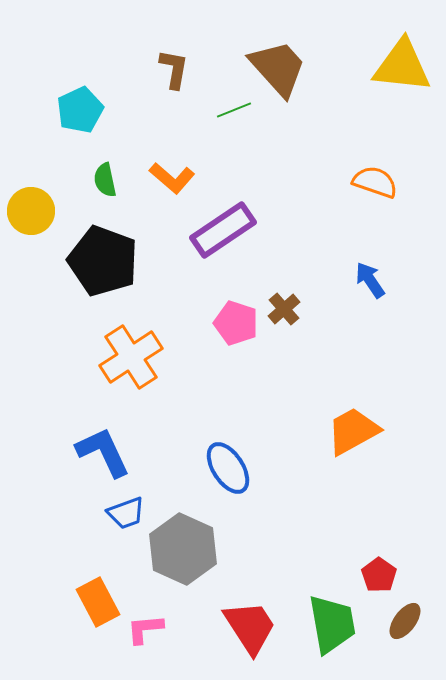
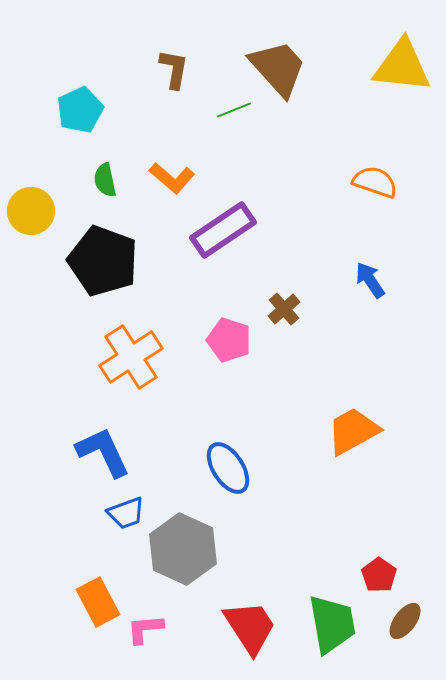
pink pentagon: moved 7 px left, 17 px down
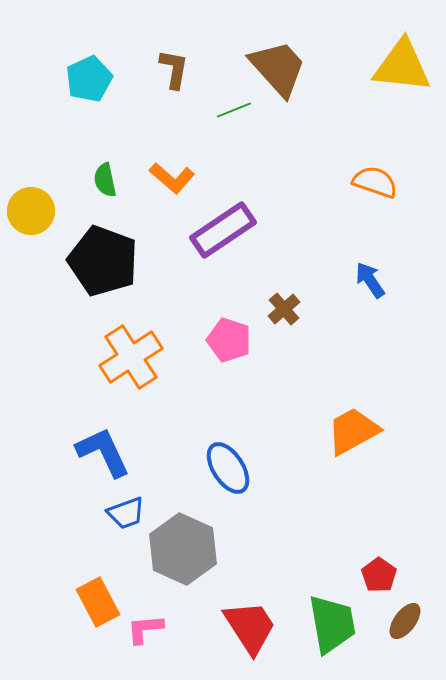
cyan pentagon: moved 9 px right, 31 px up
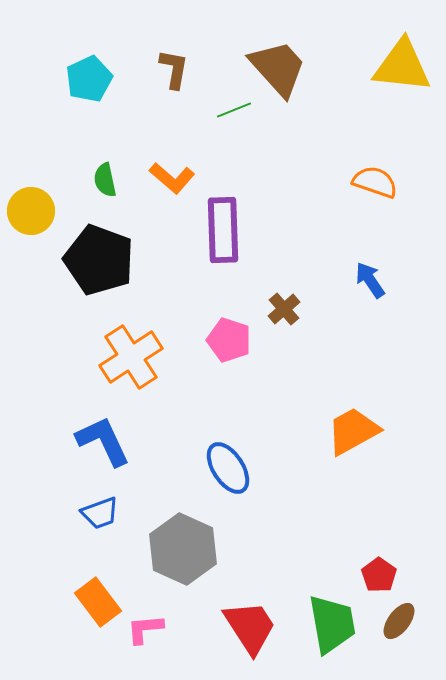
purple rectangle: rotated 58 degrees counterclockwise
black pentagon: moved 4 px left, 1 px up
blue L-shape: moved 11 px up
blue trapezoid: moved 26 px left
orange rectangle: rotated 9 degrees counterclockwise
brown ellipse: moved 6 px left
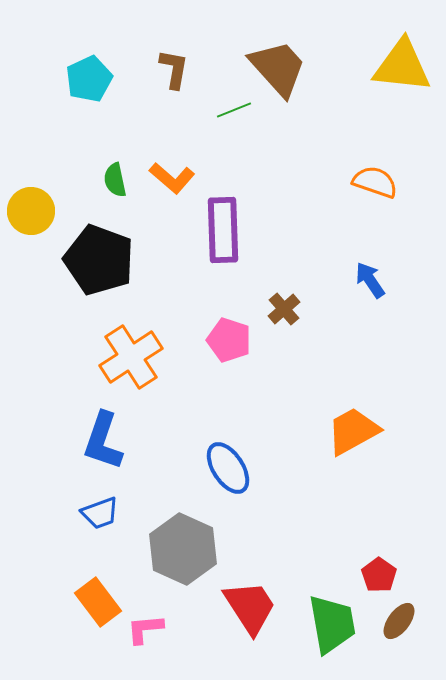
green semicircle: moved 10 px right
blue L-shape: rotated 136 degrees counterclockwise
red trapezoid: moved 20 px up
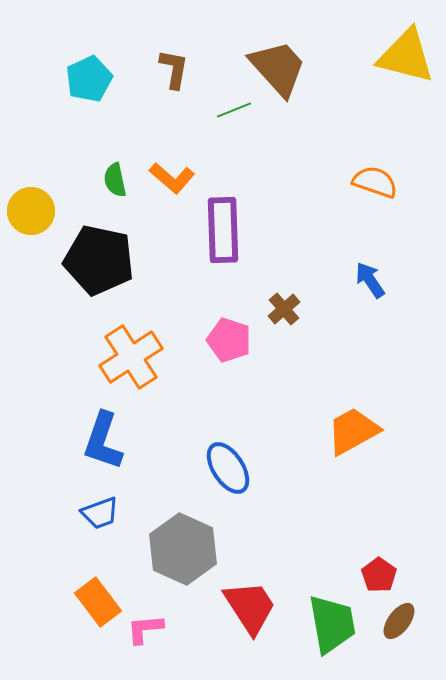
yellow triangle: moved 4 px right, 10 px up; rotated 8 degrees clockwise
black pentagon: rotated 8 degrees counterclockwise
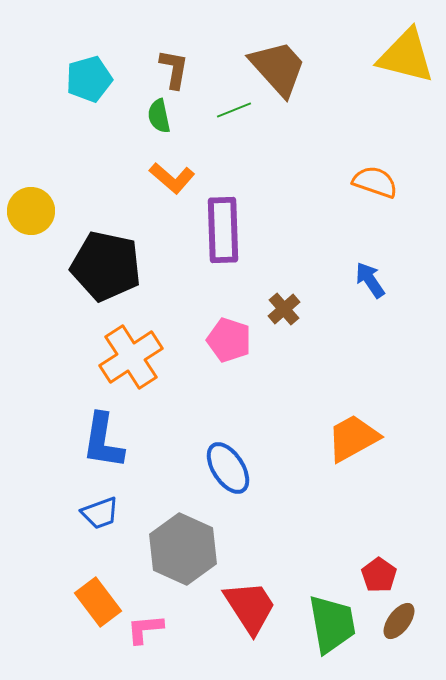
cyan pentagon: rotated 9 degrees clockwise
green semicircle: moved 44 px right, 64 px up
black pentagon: moved 7 px right, 6 px down
orange trapezoid: moved 7 px down
blue L-shape: rotated 10 degrees counterclockwise
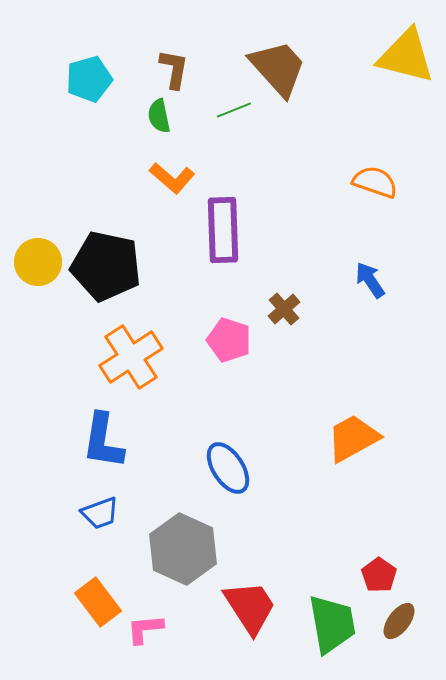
yellow circle: moved 7 px right, 51 px down
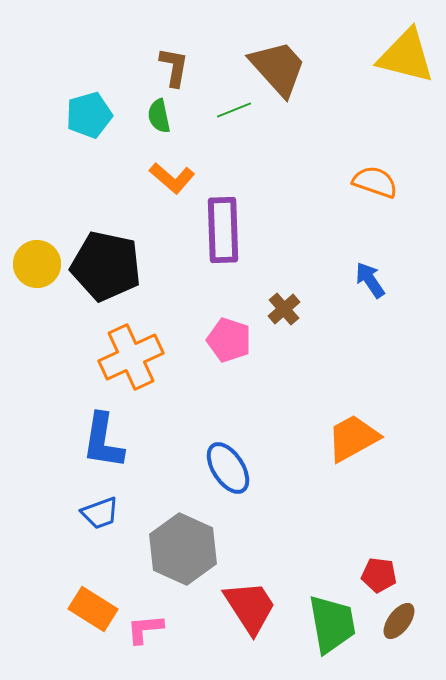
brown L-shape: moved 2 px up
cyan pentagon: moved 36 px down
yellow circle: moved 1 px left, 2 px down
orange cross: rotated 8 degrees clockwise
red pentagon: rotated 28 degrees counterclockwise
orange rectangle: moved 5 px left, 7 px down; rotated 21 degrees counterclockwise
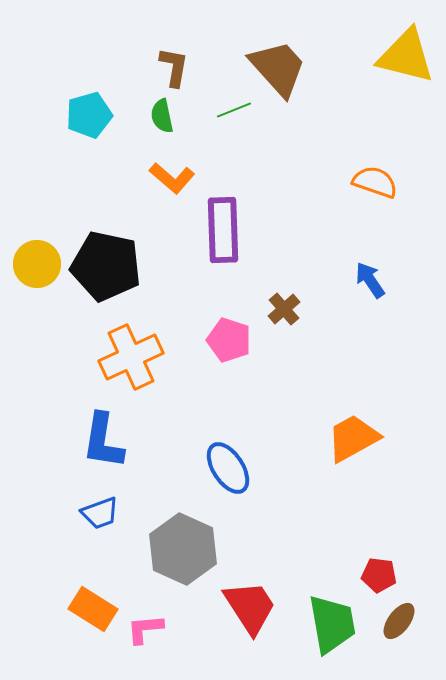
green semicircle: moved 3 px right
